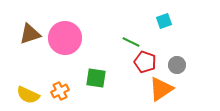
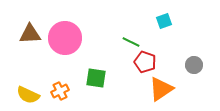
brown triangle: rotated 15 degrees clockwise
gray circle: moved 17 px right
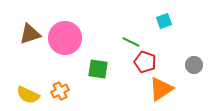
brown triangle: rotated 15 degrees counterclockwise
green square: moved 2 px right, 9 px up
